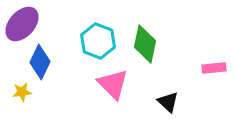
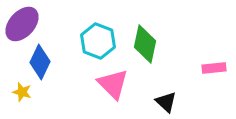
yellow star: rotated 24 degrees clockwise
black triangle: moved 2 px left
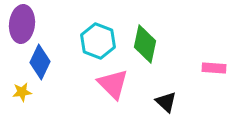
purple ellipse: rotated 36 degrees counterclockwise
pink rectangle: rotated 10 degrees clockwise
yellow star: rotated 24 degrees counterclockwise
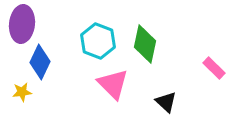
pink rectangle: rotated 40 degrees clockwise
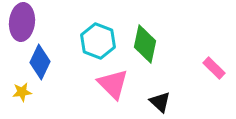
purple ellipse: moved 2 px up
black triangle: moved 6 px left
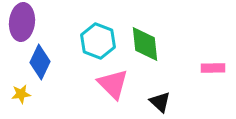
green diamond: rotated 18 degrees counterclockwise
pink rectangle: moved 1 px left; rotated 45 degrees counterclockwise
yellow star: moved 1 px left, 2 px down
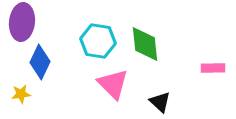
cyan hexagon: rotated 12 degrees counterclockwise
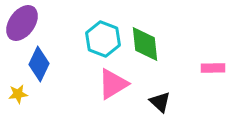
purple ellipse: moved 1 px down; rotated 30 degrees clockwise
cyan hexagon: moved 5 px right, 2 px up; rotated 12 degrees clockwise
blue diamond: moved 1 px left, 2 px down
pink triangle: rotated 44 degrees clockwise
yellow star: moved 3 px left
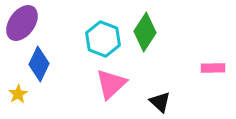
green diamond: moved 12 px up; rotated 39 degrees clockwise
pink triangle: moved 2 px left; rotated 12 degrees counterclockwise
yellow star: rotated 24 degrees counterclockwise
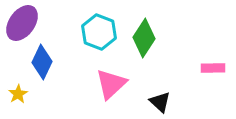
green diamond: moved 1 px left, 6 px down
cyan hexagon: moved 4 px left, 7 px up
blue diamond: moved 3 px right, 2 px up
